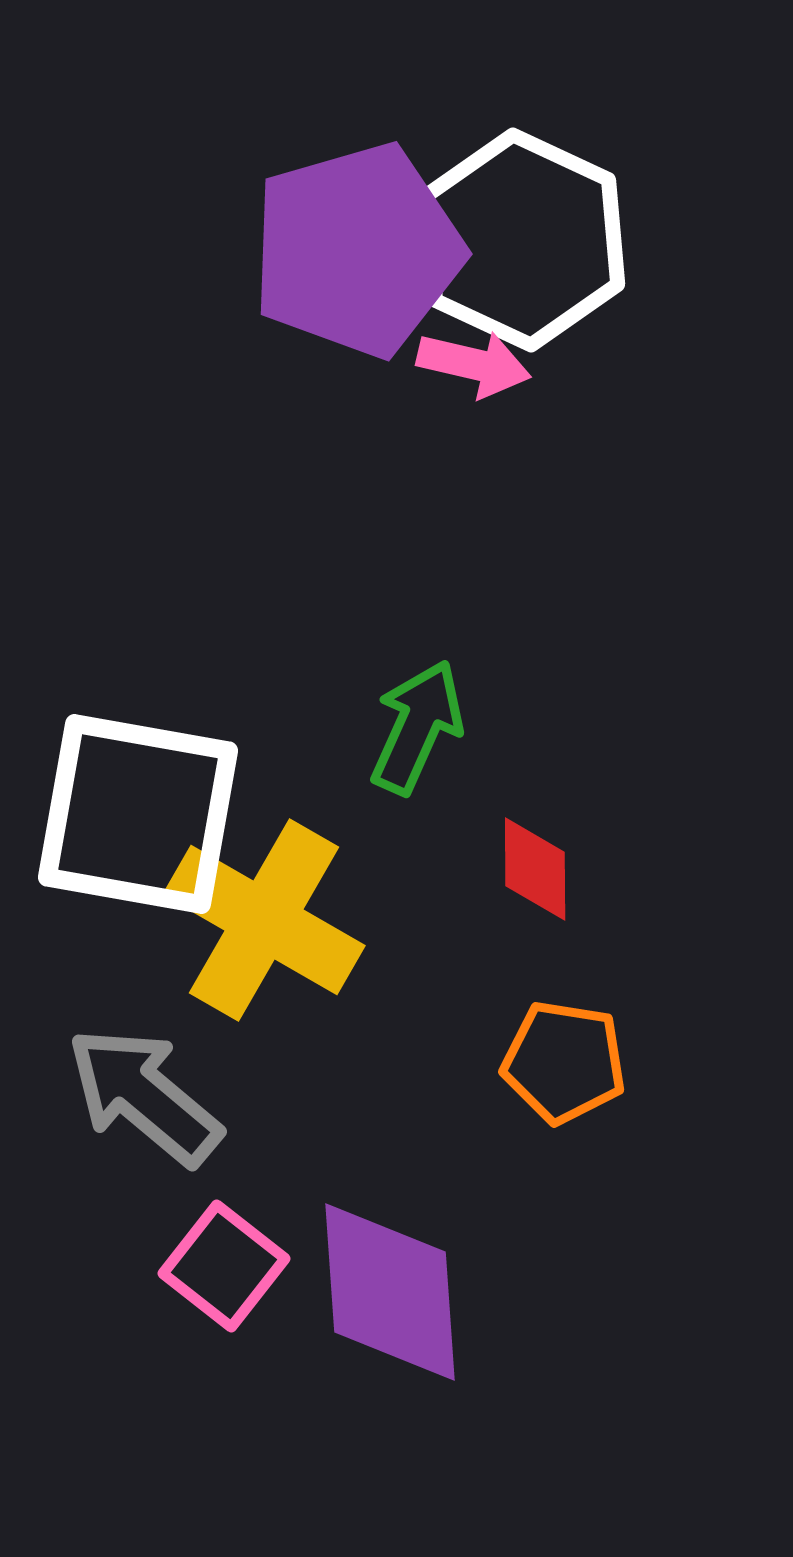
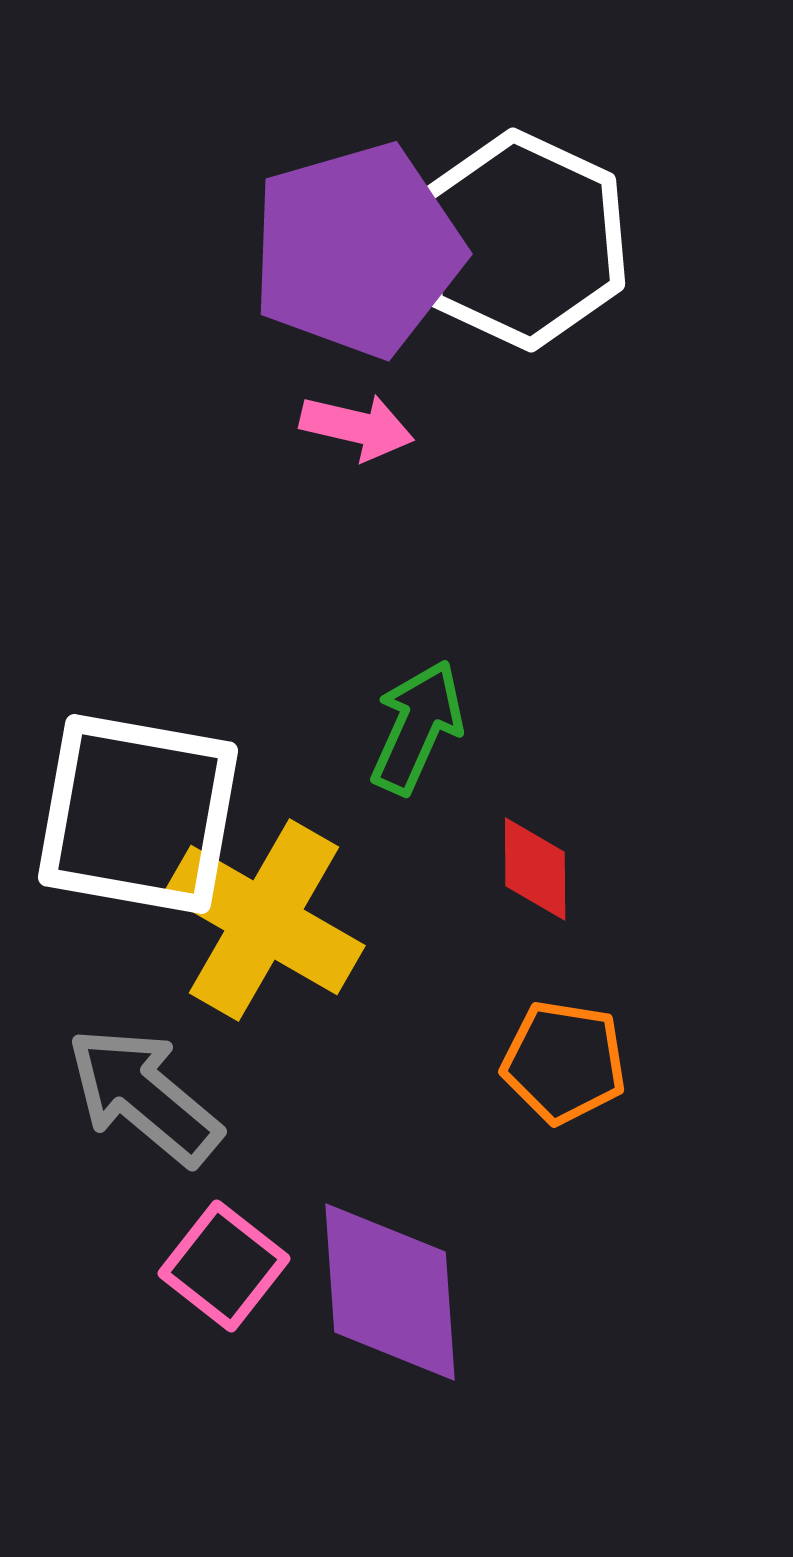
pink arrow: moved 117 px left, 63 px down
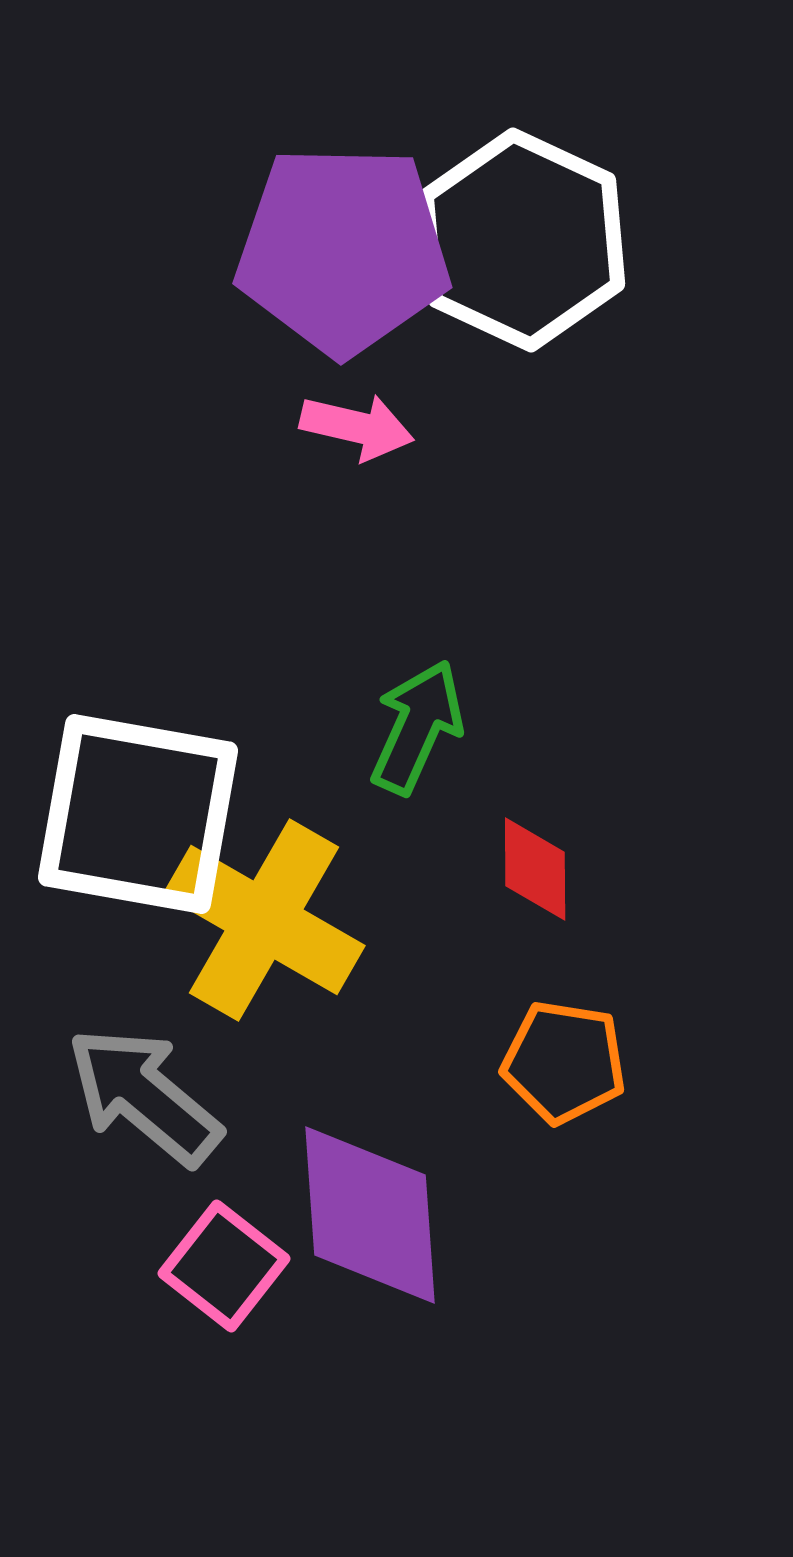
purple pentagon: moved 14 px left; rotated 17 degrees clockwise
purple diamond: moved 20 px left, 77 px up
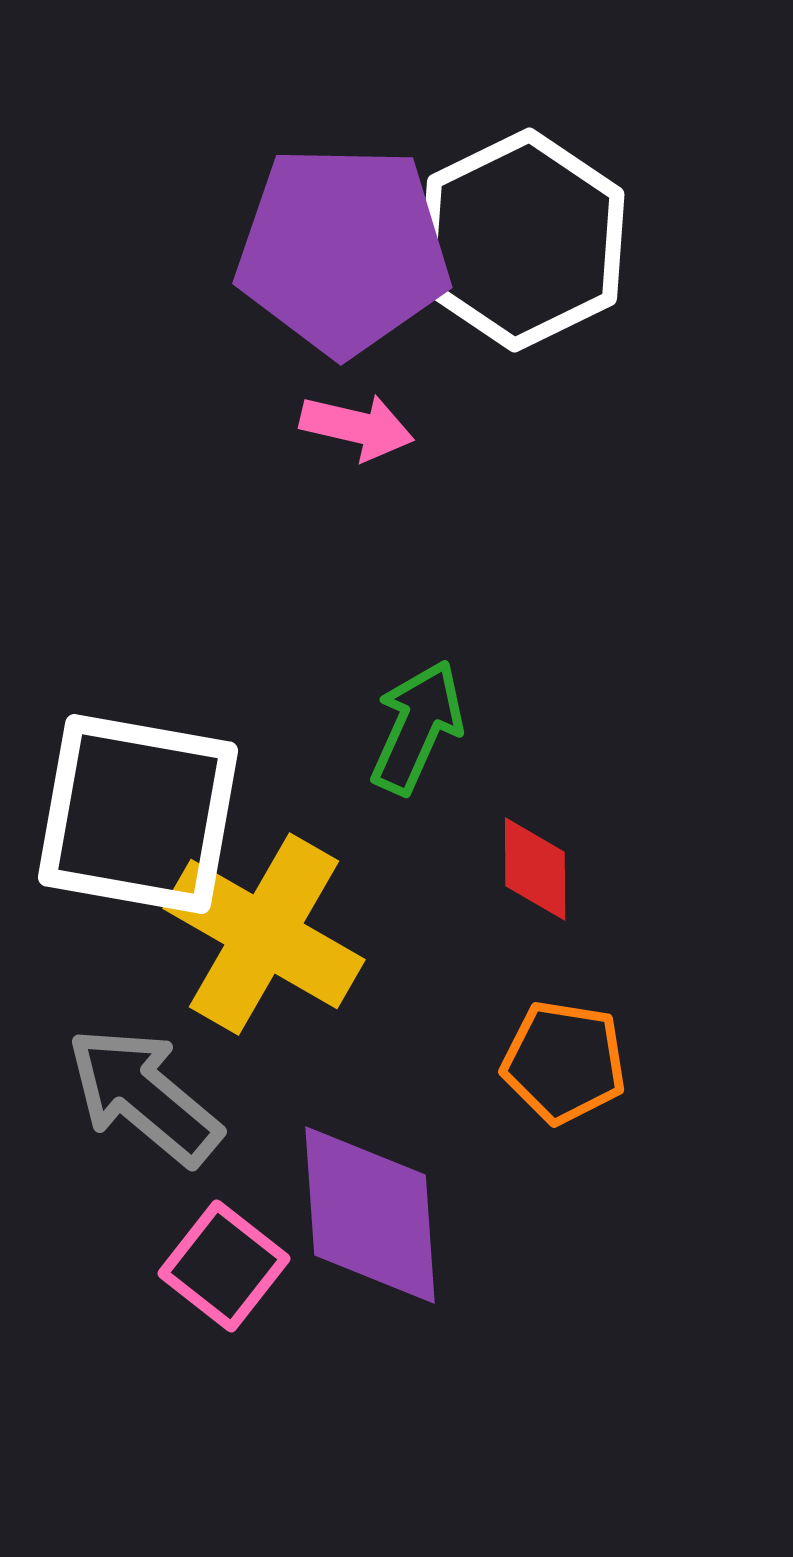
white hexagon: rotated 9 degrees clockwise
yellow cross: moved 14 px down
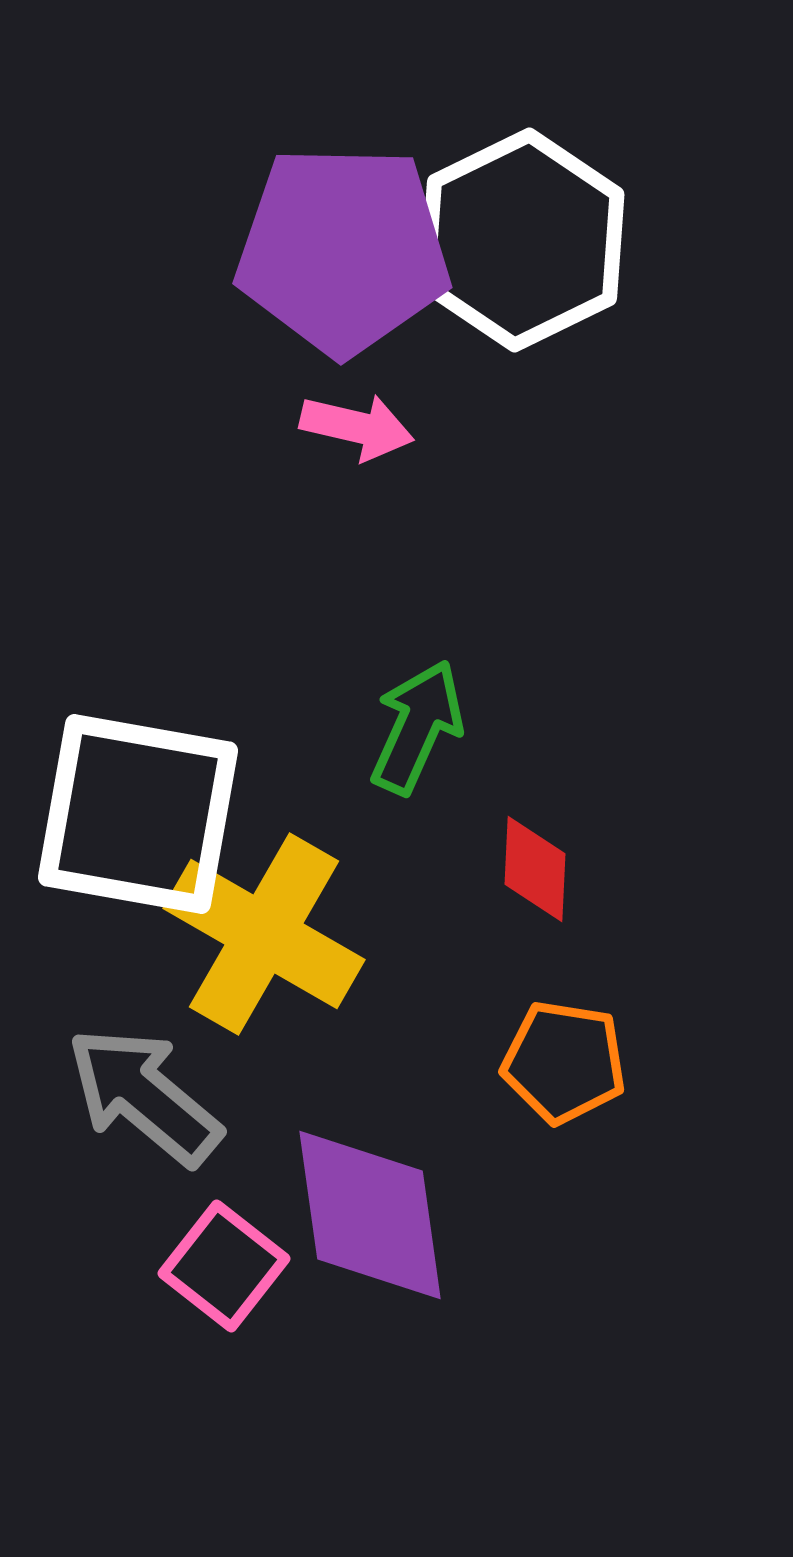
red diamond: rotated 3 degrees clockwise
purple diamond: rotated 4 degrees counterclockwise
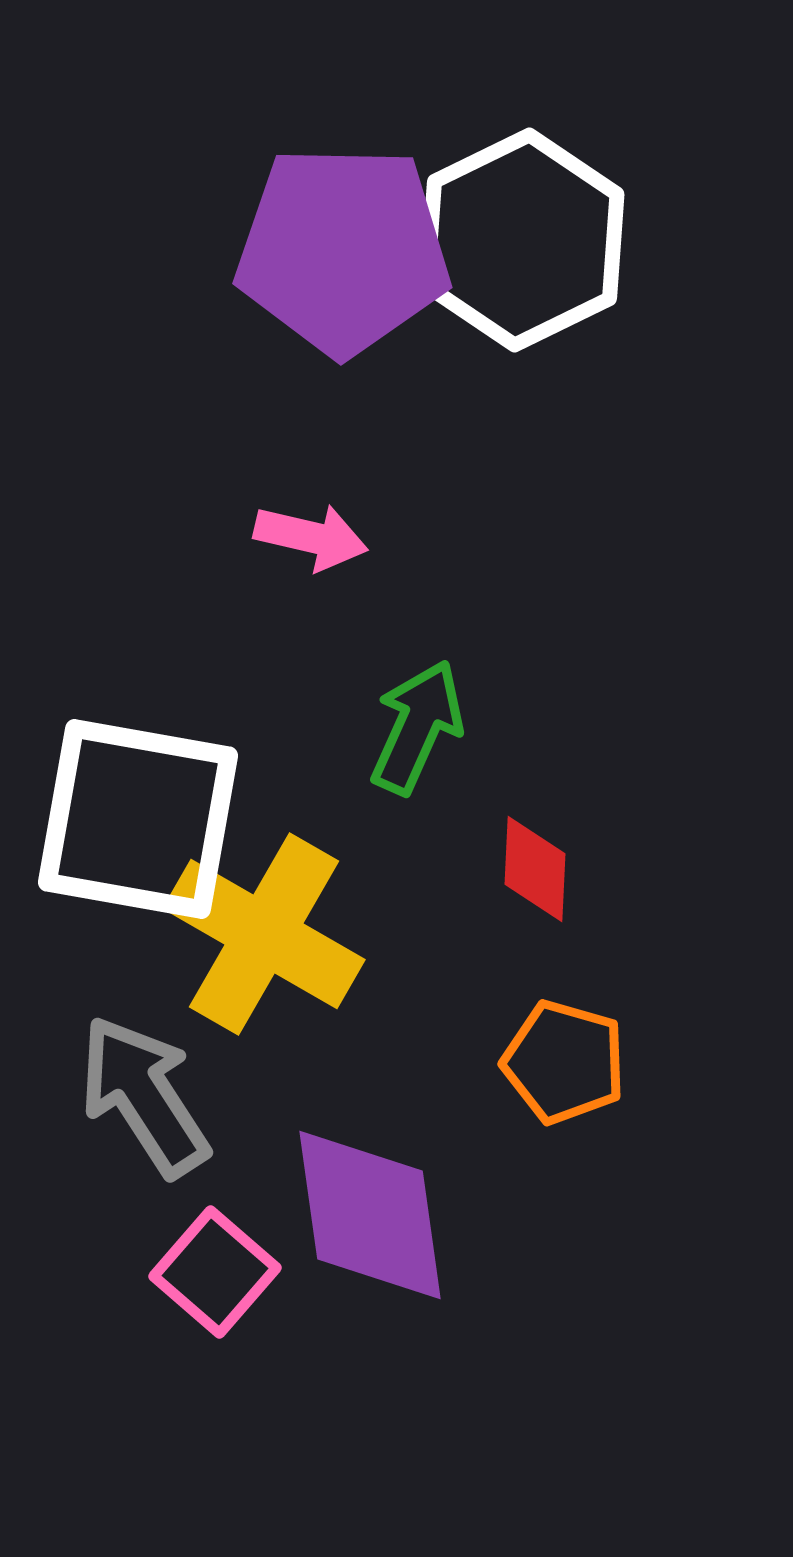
pink arrow: moved 46 px left, 110 px down
white square: moved 5 px down
orange pentagon: rotated 7 degrees clockwise
gray arrow: rotated 17 degrees clockwise
pink square: moved 9 px left, 6 px down; rotated 3 degrees clockwise
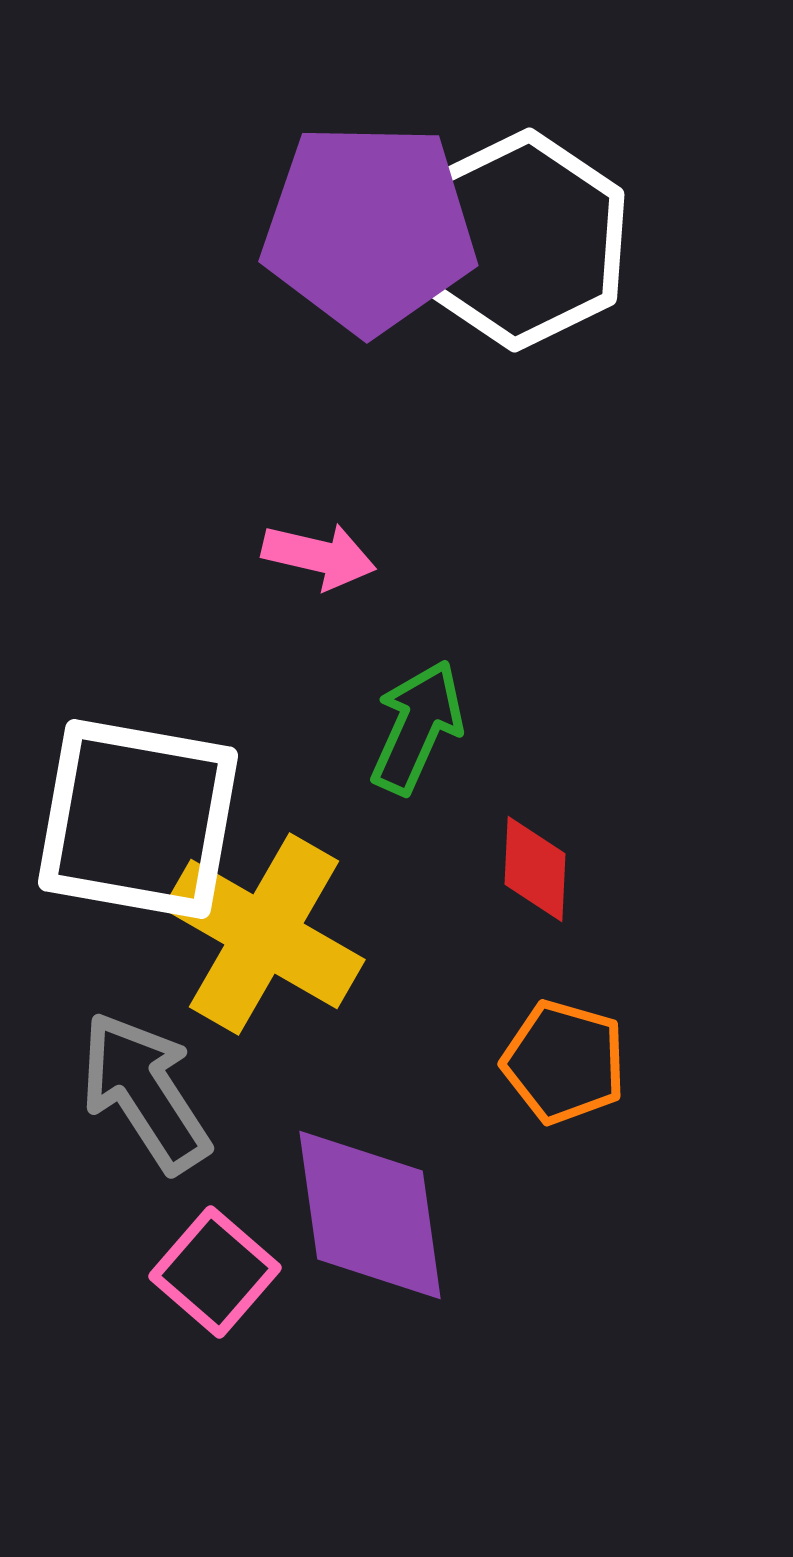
purple pentagon: moved 26 px right, 22 px up
pink arrow: moved 8 px right, 19 px down
gray arrow: moved 1 px right, 4 px up
